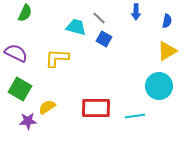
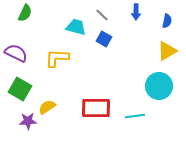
gray line: moved 3 px right, 3 px up
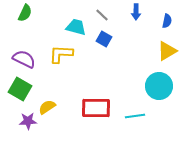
purple semicircle: moved 8 px right, 6 px down
yellow L-shape: moved 4 px right, 4 px up
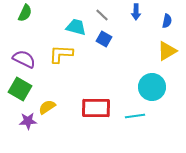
cyan circle: moved 7 px left, 1 px down
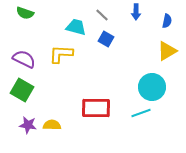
green semicircle: rotated 84 degrees clockwise
blue square: moved 2 px right
green square: moved 2 px right, 1 px down
yellow semicircle: moved 5 px right, 18 px down; rotated 36 degrees clockwise
cyan line: moved 6 px right, 3 px up; rotated 12 degrees counterclockwise
purple star: moved 4 px down; rotated 12 degrees clockwise
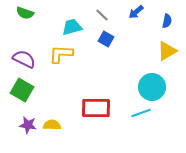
blue arrow: rotated 49 degrees clockwise
cyan trapezoid: moved 4 px left; rotated 30 degrees counterclockwise
